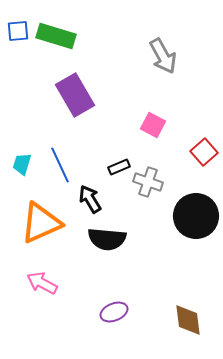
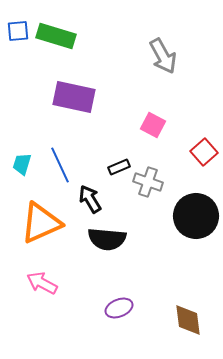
purple rectangle: moved 1 px left, 2 px down; rotated 48 degrees counterclockwise
purple ellipse: moved 5 px right, 4 px up
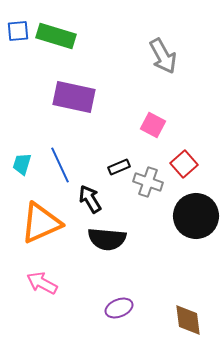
red square: moved 20 px left, 12 px down
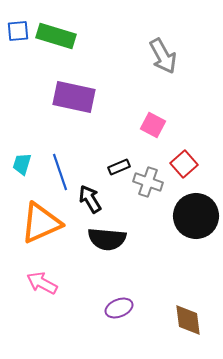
blue line: moved 7 px down; rotated 6 degrees clockwise
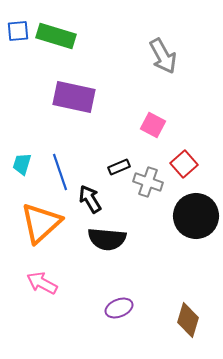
orange triangle: rotated 18 degrees counterclockwise
brown diamond: rotated 24 degrees clockwise
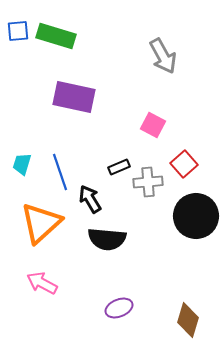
gray cross: rotated 24 degrees counterclockwise
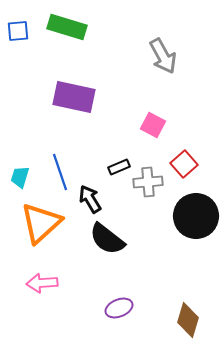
green rectangle: moved 11 px right, 9 px up
cyan trapezoid: moved 2 px left, 13 px down
black semicircle: rotated 33 degrees clockwise
pink arrow: rotated 32 degrees counterclockwise
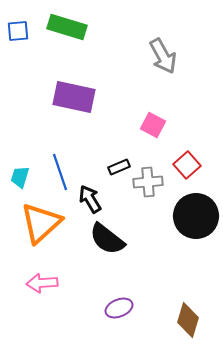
red square: moved 3 px right, 1 px down
